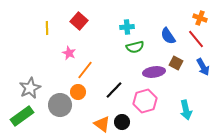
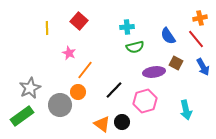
orange cross: rotated 32 degrees counterclockwise
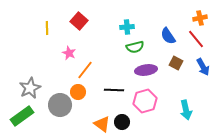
purple ellipse: moved 8 px left, 2 px up
black line: rotated 48 degrees clockwise
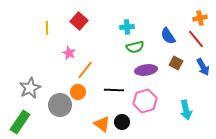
green rectangle: moved 2 px left, 6 px down; rotated 20 degrees counterclockwise
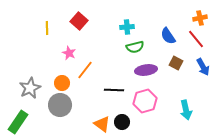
orange circle: moved 16 px left, 9 px up
green rectangle: moved 2 px left
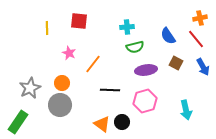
red square: rotated 36 degrees counterclockwise
orange line: moved 8 px right, 6 px up
black line: moved 4 px left
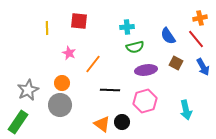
gray star: moved 2 px left, 2 px down
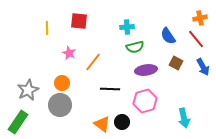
orange line: moved 2 px up
black line: moved 1 px up
cyan arrow: moved 2 px left, 8 px down
